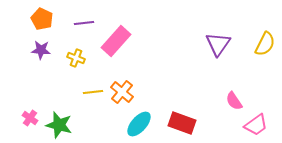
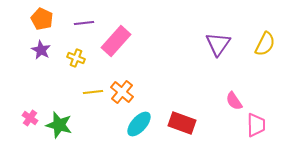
purple star: rotated 24 degrees clockwise
pink trapezoid: rotated 55 degrees counterclockwise
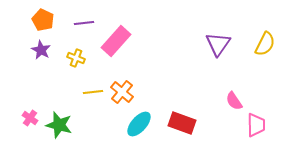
orange pentagon: moved 1 px right, 1 px down
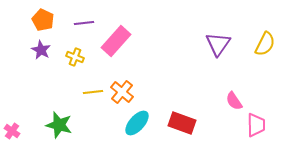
yellow cross: moved 1 px left, 1 px up
pink cross: moved 18 px left, 13 px down
cyan ellipse: moved 2 px left, 1 px up
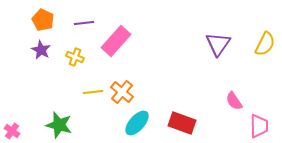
pink trapezoid: moved 3 px right, 1 px down
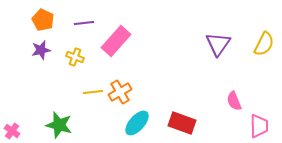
yellow semicircle: moved 1 px left
purple star: rotated 30 degrees clockwise
orange cross: moved 2 px left; rotated 20 degrees clockwise
pink semicircle: rotated 12 degrees clockwise
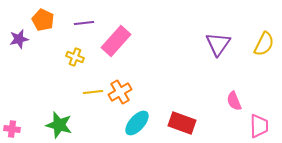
purple star: moved 22 px left, 11 px up
pink cross: moved 2 px up; rotated 28 degrees counterclockwise
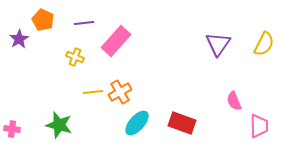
purple star: rotated 18 degrees counterclockwise
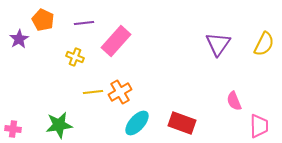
green star: rotated 24 degrees counterclockwise
pink cross: moved 1 px right
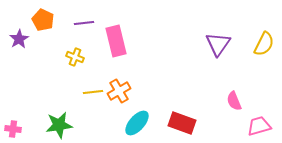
pink rectangle: rotated 56 degrees counterclockwise
orange cross: moved 1 px left, 1 px up
pink trapezoid: rotated 105 degrees counterclockwise
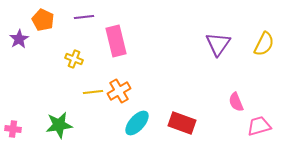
purple line: moved 6 px up
yellow cross: moved 1 px left, 2 px down
pink semicircle: moved 2 px right, 1 px down
